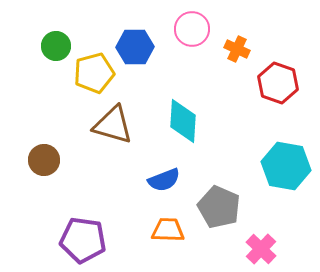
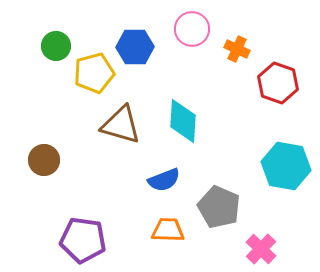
brown triangle: moved 8 px right
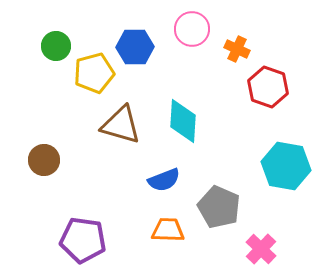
red hexagon: moved 10 px left, 4 px down
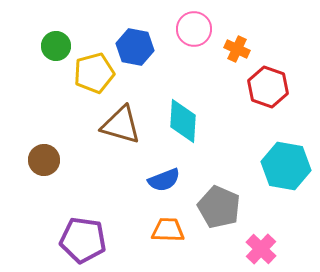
pink circle: moved 2 px right
blue hexagon: rotated 12 degrees clockwise
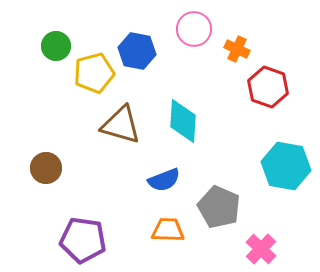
blue hexagon: moved 2 px right, 4 px down
brown circle: moved 2 px right, 8 px down
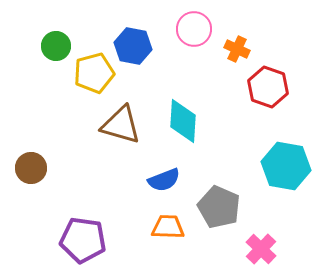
blue hexagon: moved 4 px left, 5 px up
brown circle: moved 15 px left
orange trapezoid: moved 3 px up
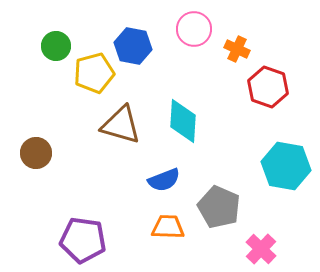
brown circle: moved 5 px right, 15 px up
